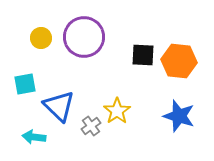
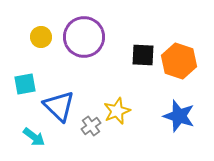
yellow circle: moved 1 px up
orange hexagon: rotated 12 degrees clockwise
yellow star: rotated 12 degrees clockwise
cyan arrow: rotated 150 degrees counterclockwise
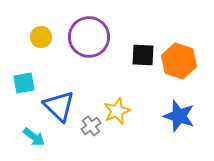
purple circle: moved 5 px right
cyan square: moved 1 px left, 1 px up
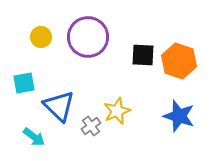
purple circle: moved 1 px left
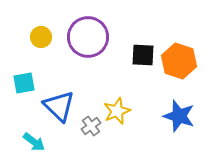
cyan arrow: moved 5 px down
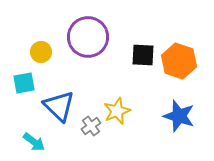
yellow circle: moved 15 px down
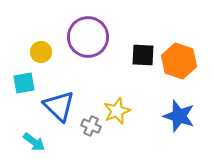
gray cross: rotated 30 degrees counterclockwise
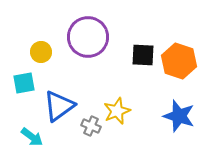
blue triangle: rotated 40 degrees clockwise
cyan arrow: moved 2 px left, 5 px up
